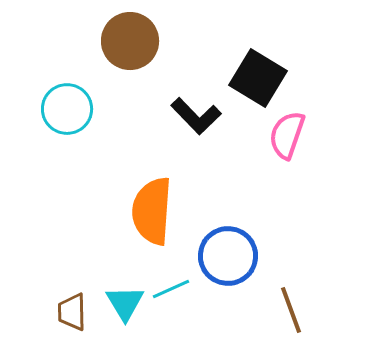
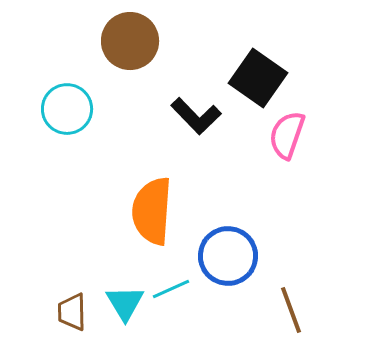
black square: rotated 4 degrees clockwise
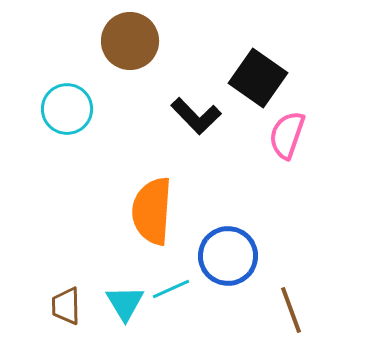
brown trapezoid: moved 6 px left, 6 px up
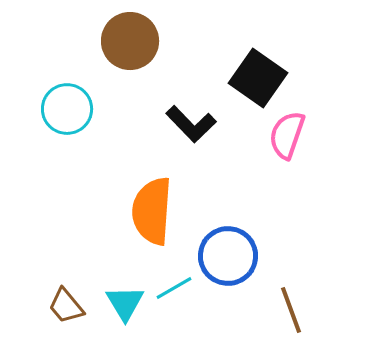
black L-shape: moved 5 px left, 8 px down
cyan line: moved 3 px right, 1 px up; rotated 6 degrees counterclockwise
brown trapezoid: rotated 39 degrees counterclockwise
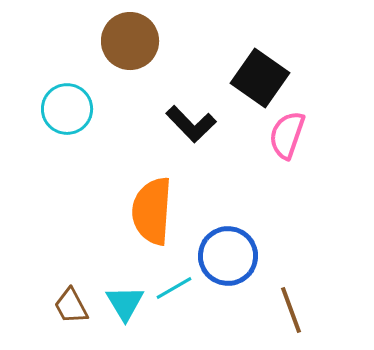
black square: moved 2 px right
brown trapezoid: moved 5 px right; rotated 12 degrees clockwise
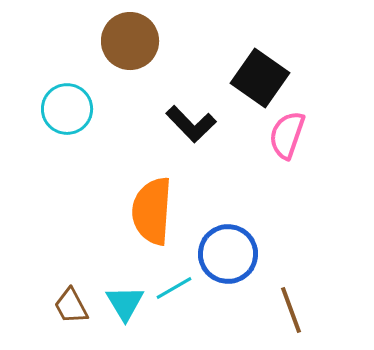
blue circle: moved 2 px up
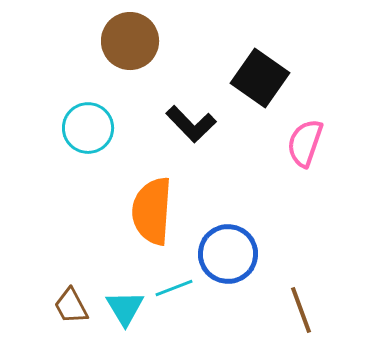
cyan circle: moved 21 px right, 19 px down
pink semicircle: moved 18 px right, 8 px down
cyan line: rotated 9 degrees clockwise
cyan triangle: moved 5 px down
brown line: moved 10 px right
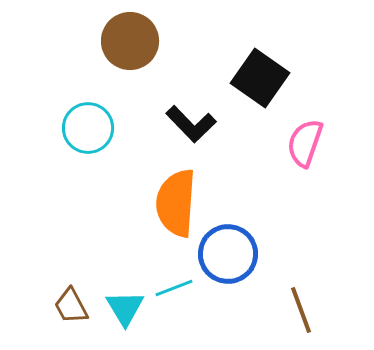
orange semicircle: moved 24 px right, 8 px up
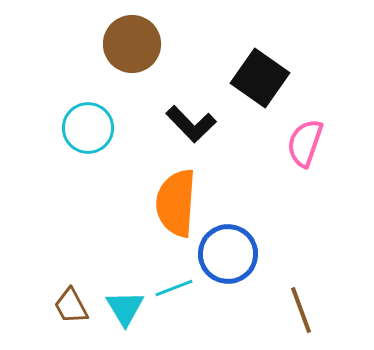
brown circle: moved 2 px right, 3 px down
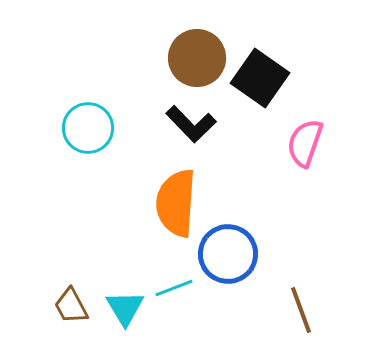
brown circle: moved 65 px right, 14 px down
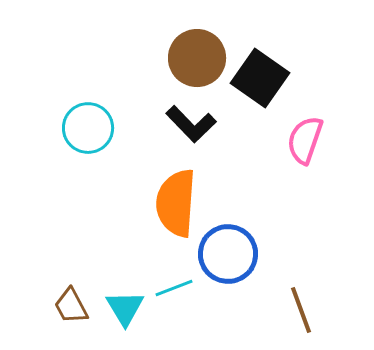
pink semicircle: moved 3 px up
